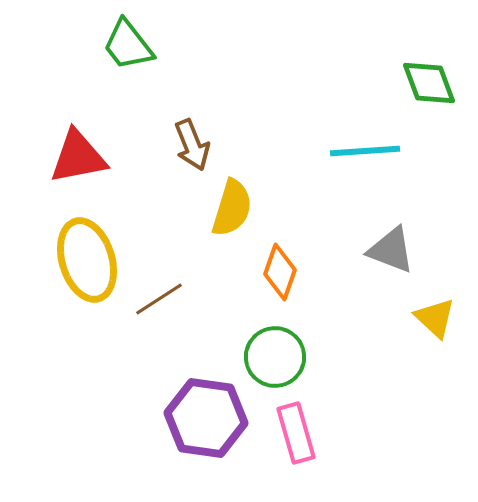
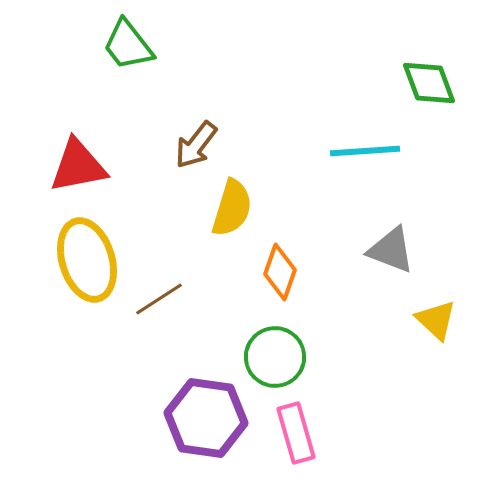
brown arrow: moved 4 px right; rotated 60 degrees clockwise
red triangle: moved 9 px down
yellow triangle: moved 1 px right, 2 px down
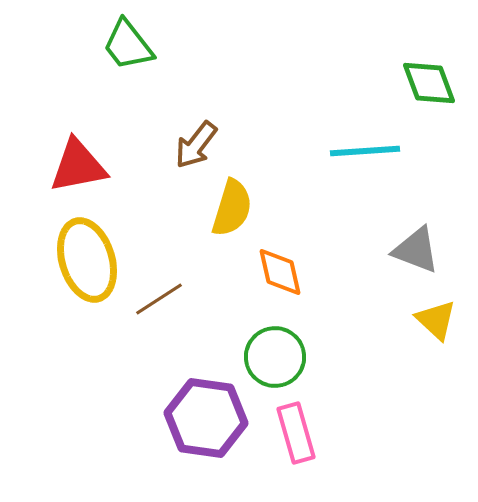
gray triangle: moved 25 px right
orange diamond: rotated 32 degrees counterclockwise
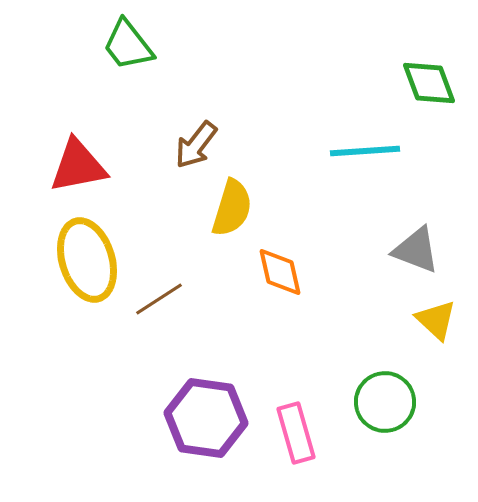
green circle: moved 110 px right, 45 px down
